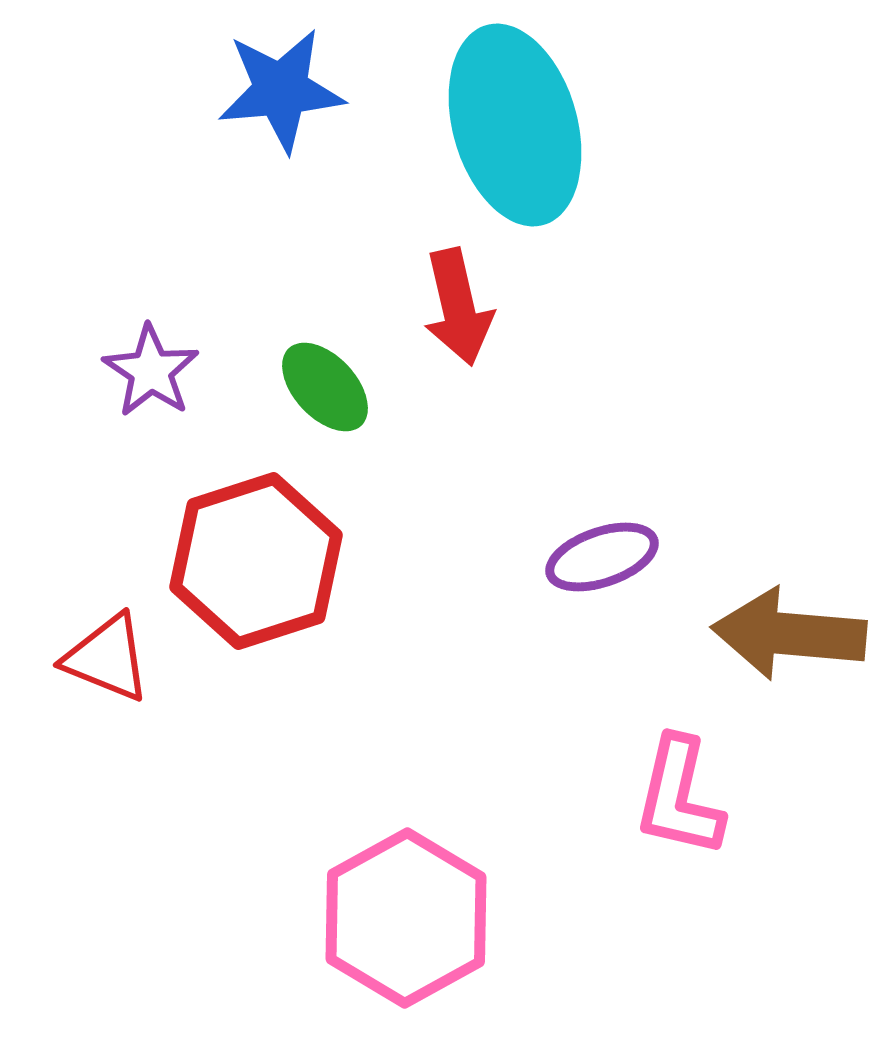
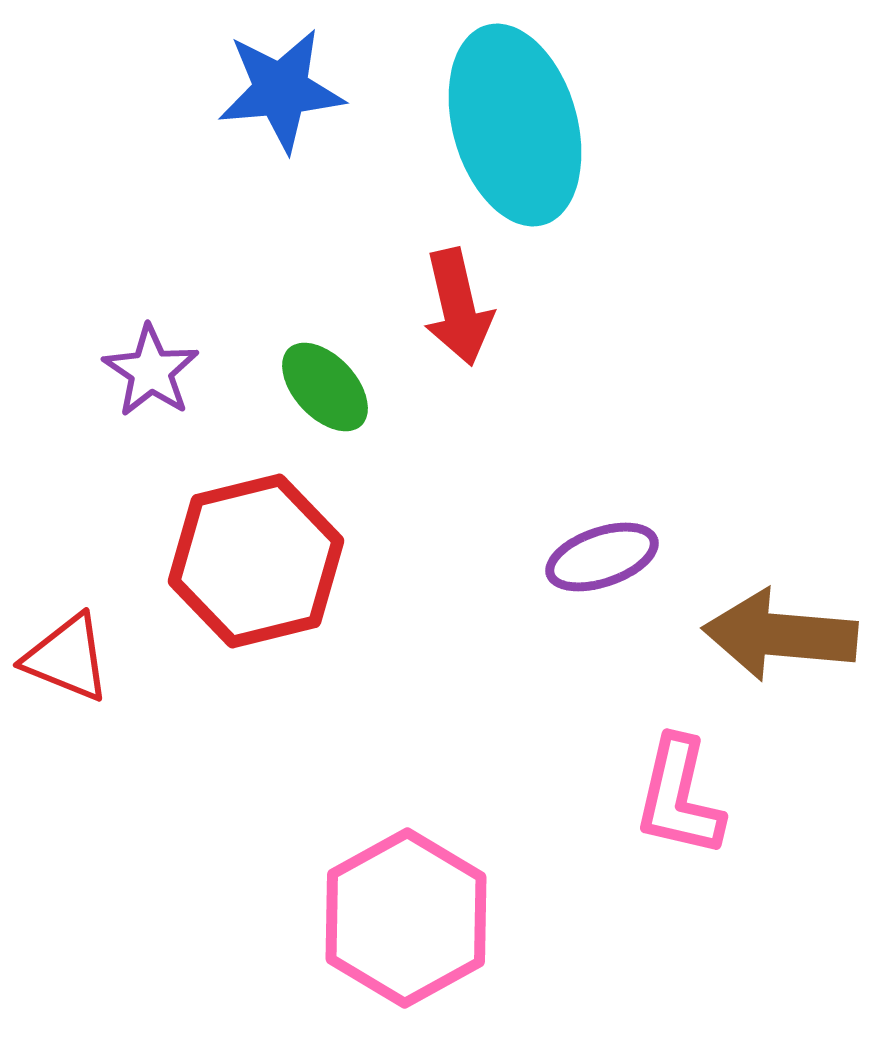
red hexagon: rotated 4 degrees clockwise
brown arrow: moved 9 px left, 1 px down
red triangle: moved 40 px left
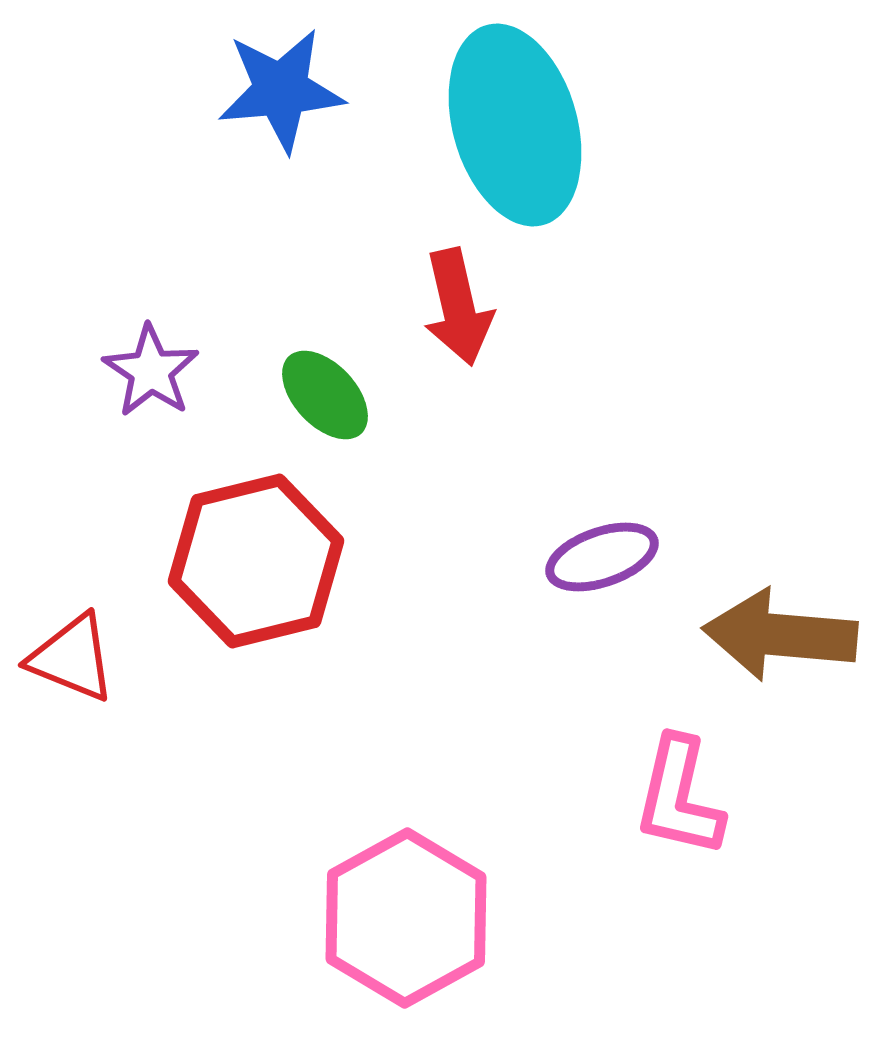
green ellipse: moved 8 px down
red triangle: moved 5 px right
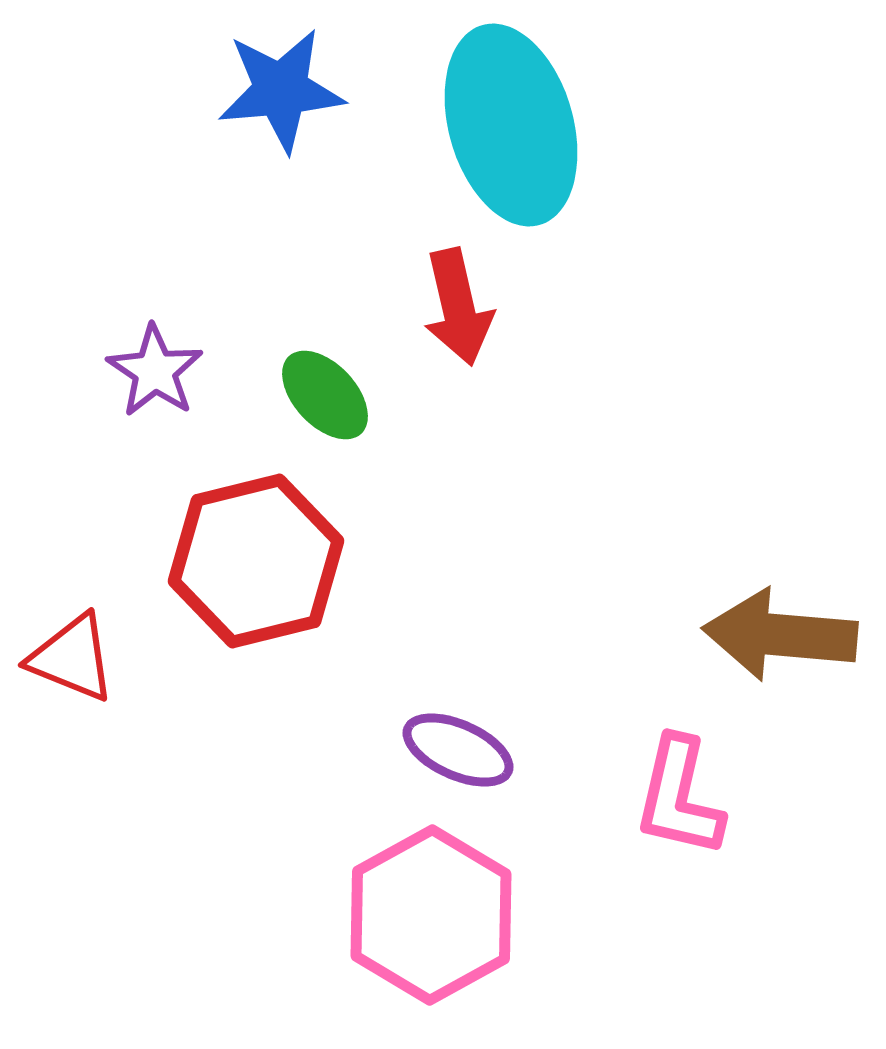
cyan ellipse: moved 4 px left
purple star: moved 4 px right
purple ellipse: moved 144 px left, 193 px down; rotated 43 degrees clockwise
pink hexagon: moved 25 px right, 3 px up
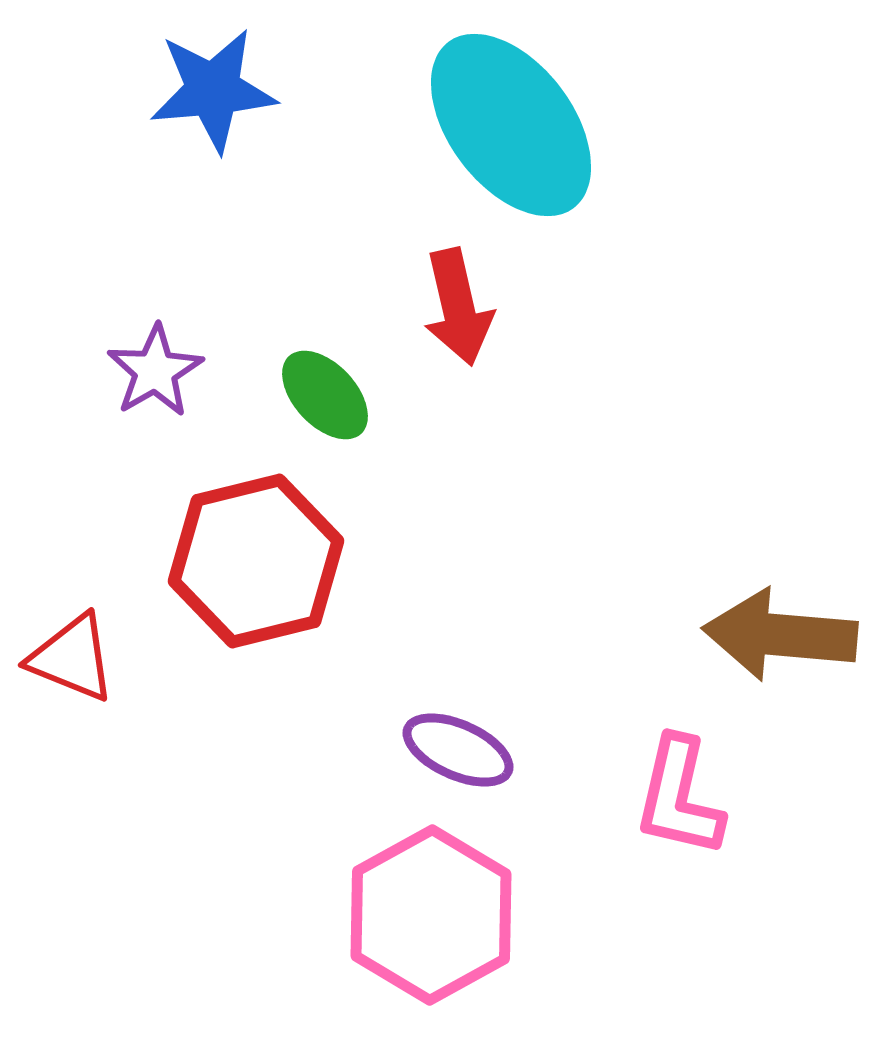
blue star: moved 68 px left
cyan ellipse: rotated 21 degrees counterclockwise
purple star: rotated 8 degrees clockwise
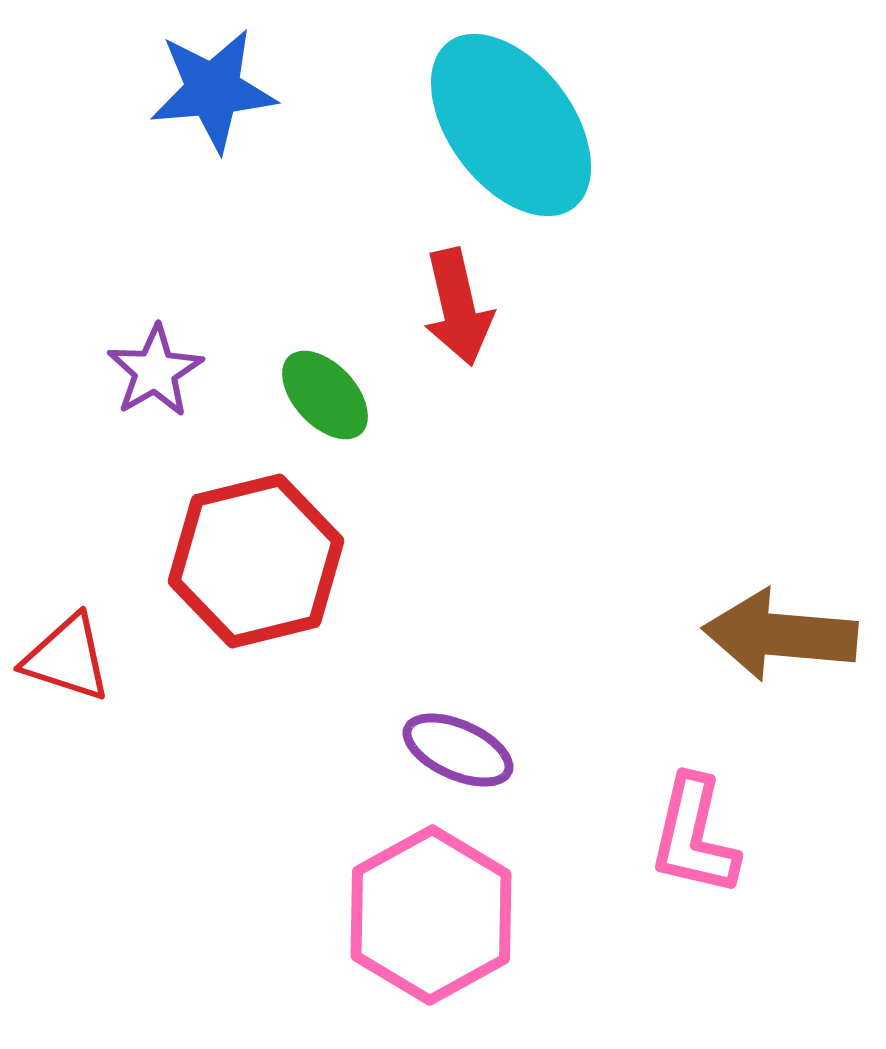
red triangle: moved 5 px left; rotated 4 degrees counterclockwise
pink L-shape: moved 15 px right, 39 px down
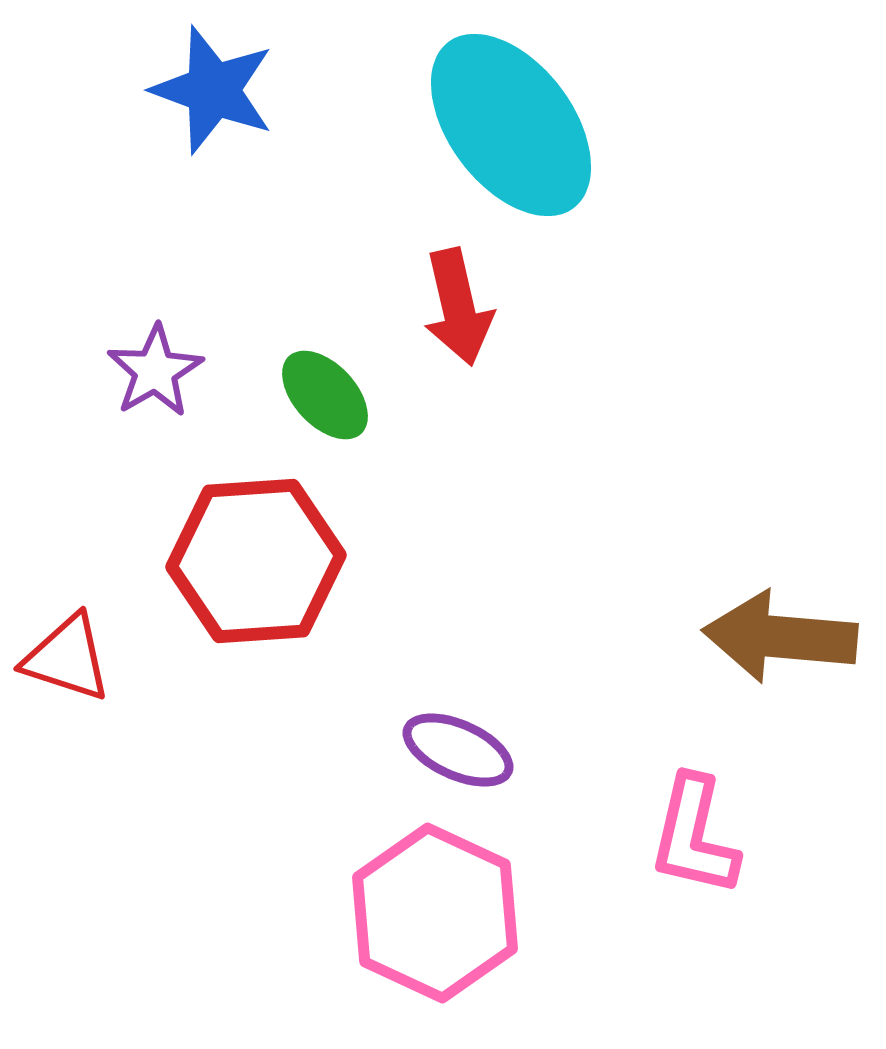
blue star: rotated 25 degrees clockwise
red hexagon: rotated 10 degrees clockwise
brown arrow: moved 2 px down
pink hexagon: moved 4 px right, 2 px up; rotated 6 degrees counterclockwise
